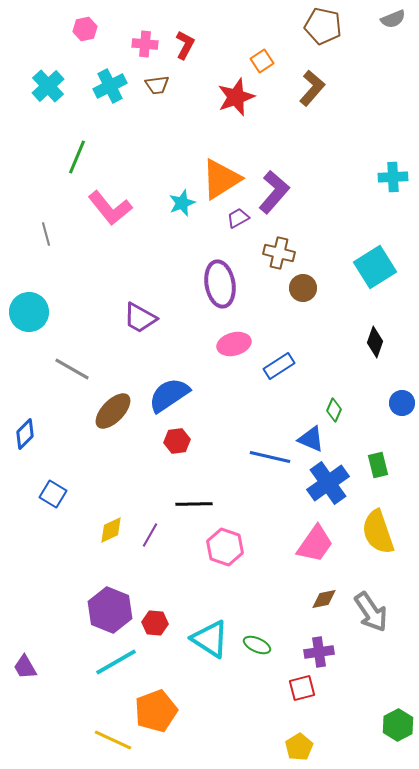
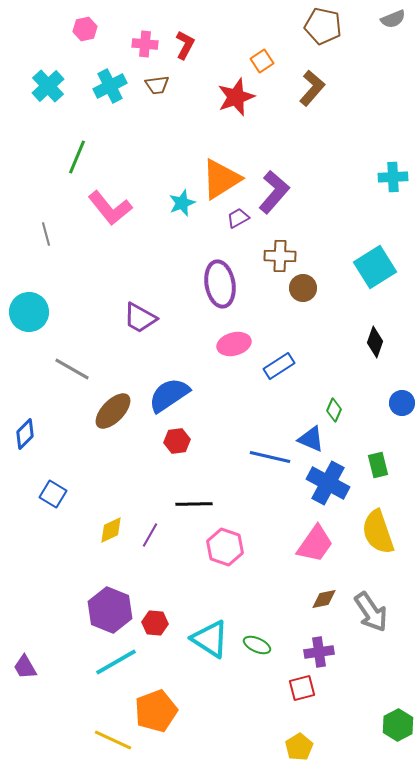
brown cross at (279, 253): moved 1 px right, 3 px down; rotated 12 degrees counterclockwise
blue cross at (328, 483): rotated 27 degrees counterclockwise
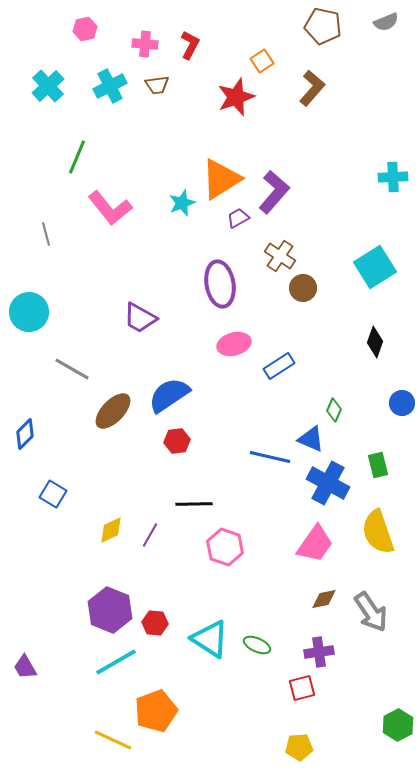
gray semicircle at (393, 19): moved 7 px left, 3 px down
red L-shape at (185, 45): moved 5 px right
brown cross at (280, 256): rotated 32 degrees clockwise
yellow pentagon at (299, 747): rotated 28 degrees clockwise
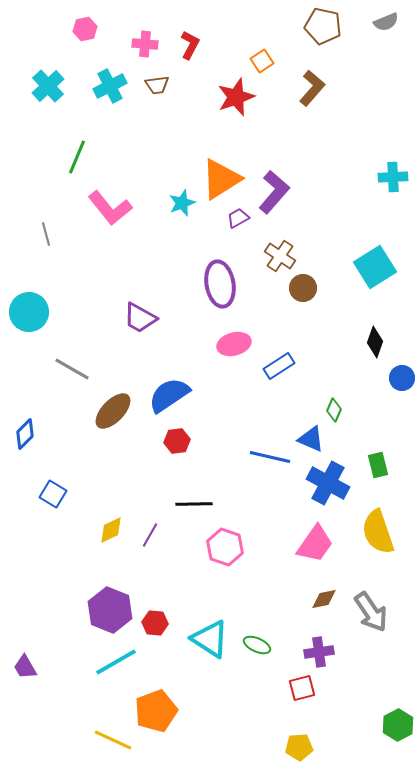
blue circle at (402, 403): moved 25 px up
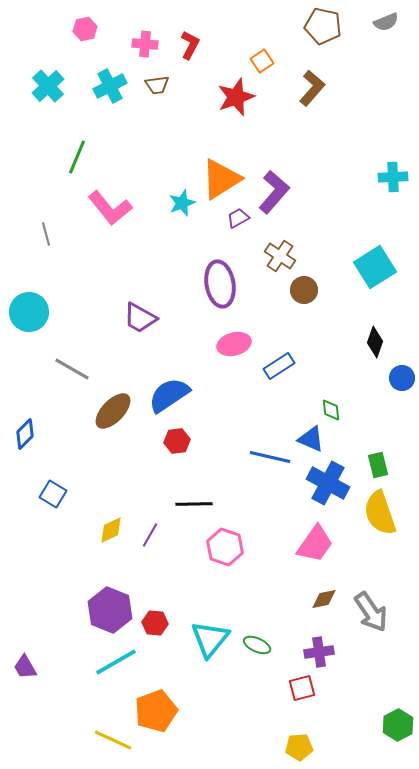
brown circle at (303, 288): moved 1 px right, 2 px down
green diamond at (334, 410): moved 3 px left; rotated 30 degrees counterclockwise
yellow semicircle at (378, 532): moved 2 px right, 19 px up
cyan triangle at (210, 639): rotated 36 degrees clockwise
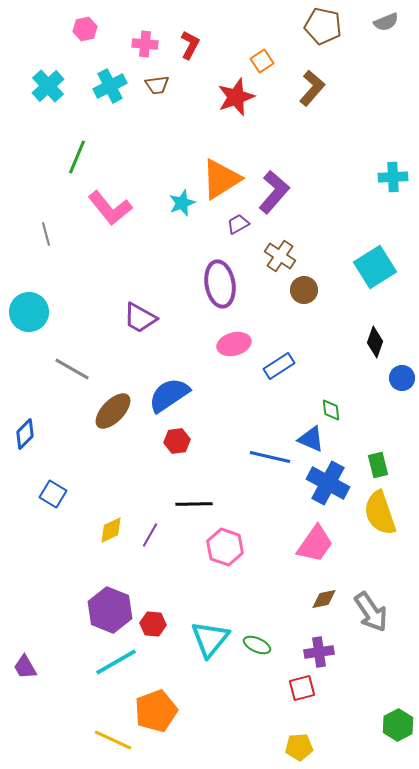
purple trapezoid at (238, 218): moved 6 px down
red hexagon at (155, 623): moved 2 px left, 1 px down
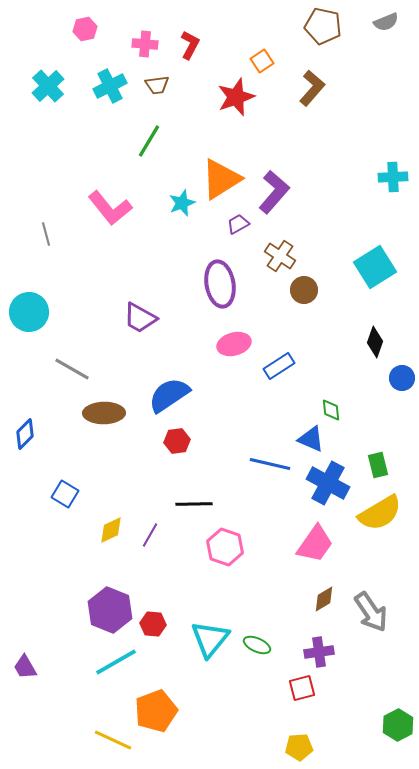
green line at (77, 157): moved 72 px right, 16 px up; rotated 8 degrees clockwise
brown ellipse at (113, 411): moved 9 px left, 2 px down; rotated 45 degrees clockwise
blue line at (270, 457): moved 7 px down
blue square at (53, 494): moved 12 px right
yellow semicircle at (380, 513): rotated 102 degrees counterclockwise
brown diamond at (324, 599): rotated 20 degrees counterclockwise
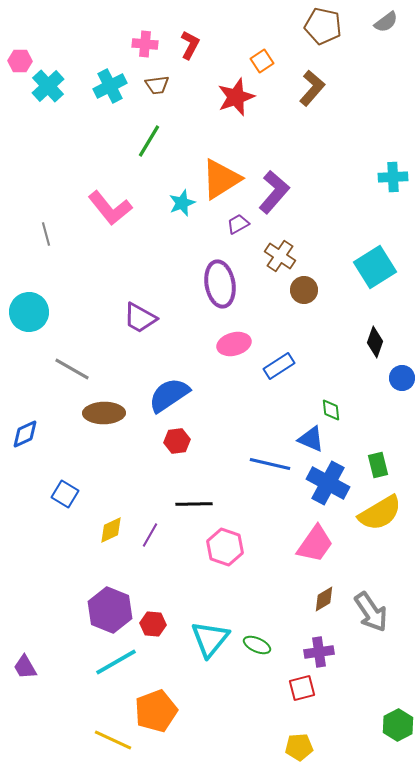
gray semicircle at (386, 22): rotated 15 degrees counterclockwise
pink hexagon at (85, 29): moved 65 px left, 32 px down; rotated 15 degrees clockwise
blue diamond at (25, 434): rotated 20 degrees clockwise
